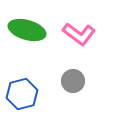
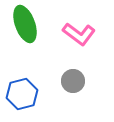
green ellipse: moved 2 px left, 6 px up; rotated 54 degrees clockwise
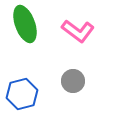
pink L-shape: moved 1 px left, 3 px up
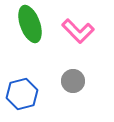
green ellipse: moved 5 px right
pink L-shape: rotated 8 degrees clockwise
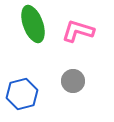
green ellipse: moved 3 px right
pink L-shape: rotated 152 degrees clockwise
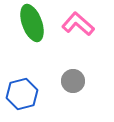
green ellipse: moved 1 px left, 1 px up
pink L-shape: moved 7 px up; rotated 24 degrees clockwise
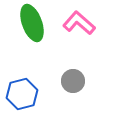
pink L-shape: moved 1 px right, 1 px up
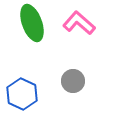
blue hexagon: rotated 20 degrees counterclockwise
